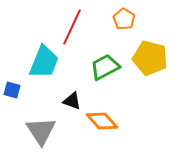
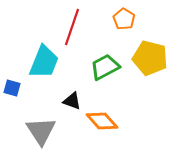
red line: rotated 6 degrees counterclockwise
blue square: moved 2 px up
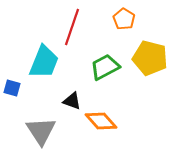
orange diamond: moved 1 px left
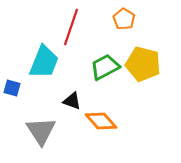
red line: moved 1 px left
yellow pentagon: moved 7 px left, 6 px down
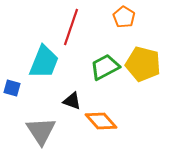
orange pentagon: moved 2 px up
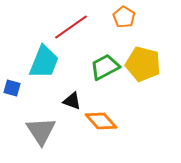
red line: rotated 36 degrees clockwise
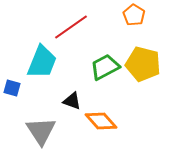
orange pentagon: moved 10 px right, 2 px up
cyan trapezoid: moved 2 px left
